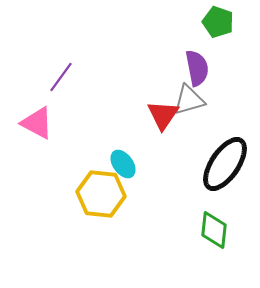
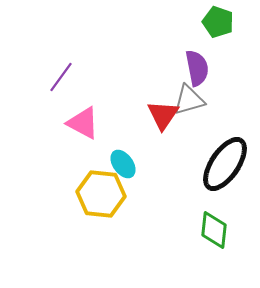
pink triangle: moved 46 px right
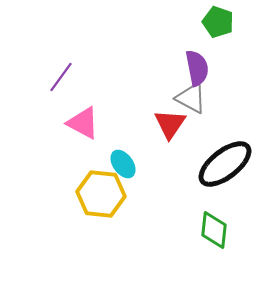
gray triangle: moved 2 px right, 2 px up; rotated 44 degrees clockwise
red triangle: moved 7 px right, 9 px down
black ellipse: rotated 18 degrees clockwise
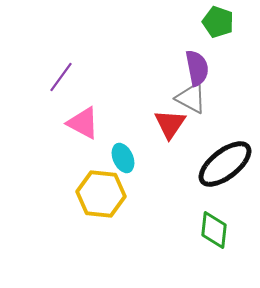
cyan ellipse: moved 6 px up; rotated 12 degrees clockwise
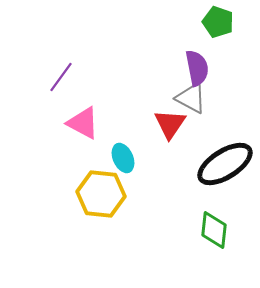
black ellipse: rotated 6 degrees clockwise
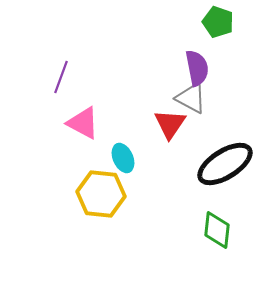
purple line: rotated 16 degrees counterclockwise
green diamond: moved 3 px right
